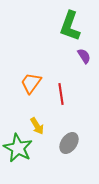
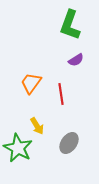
green L-shape: moved 1 px up
purple semicircle: moved 8 px left, 4 px down; rotated 91 degrees clockwise
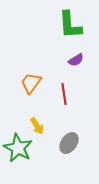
green L-shape: rotated 24 degrees counterclockwise
red line: moved 3 px right
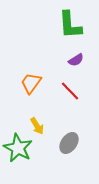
red line: moved 6 px right, 3 px up; rotated 35 degrees counterclockwise
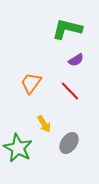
green L-shape: moved 3 px left, 4 px down; rotated 108 degrees clockwise
yellow arrow: moved 7 px right, 2 px up
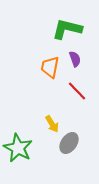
purple semicircle: moved 1 px left, 1 px up; rotated 77 degrees counterclockwise
orange trapezoid: moved 19 px right, 16 px up; rotated 25 degrees counterclockwise
red line: moved 7 px right
yellow arrow: moved 8 px right
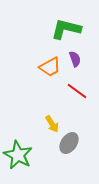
green L-shape: moved 1 px left
orange trapezoid: rotated 130 degrees counterclockwise
red line: rotated 10 degrees counterclockwise
green star: moved 7 px down
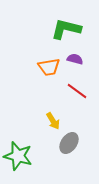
purple semicircle: rotated 56 degrees counterclockwise
orange trapezoid: moved 1 px left; rotated 20 degrees clockwise
yellow arrow: moved 1 px right, 3 px up
green star: moved 1 px down; rotated 12 degrees counterclockwise
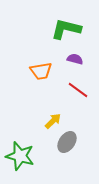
orange trapezoid: moved 8 px left, 4 px down
red line: moved 1 px right, 1 px up
yellow arrow: rotated 102 degrees counterclockwise
gray ellipse: moved 2 px left, 1 px up
green star: moved 2 px right
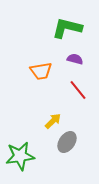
green L-shape: moved 1 px right, 1 px up
red line: rotated 15 degrees clockwise
green star: rotated 24 degrees counterclockwise
